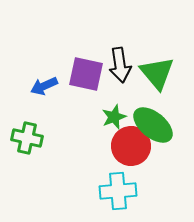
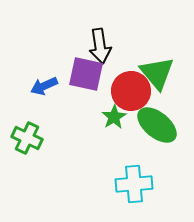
black arrow: moved 20 px left, 19 px up
green star: rotated 10 degrees counterclockwise
green ellipse: moved 4 px right
green cross: rotated 12 degrees clockwise
red circle: moved 55 px up
cyan cross: moved 16 px right, 7 px up
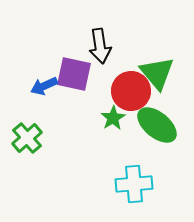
purple square: moved 12 px left
green star: moved 1 px left, 1 px down
green cross: rotated 24 degrees clockwise
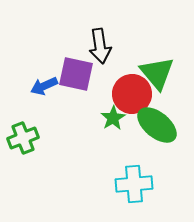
purple square: moved 2 px right
red circle: moved 1 px right, 3 px down
green cross: moved 4 px left; rotated 20 degrees clockwise
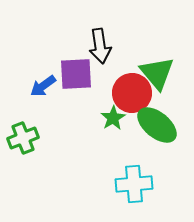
purple square: rotated 15 degrees counterclockwise
blue arrow: moved 1 px left; rotated 12 degrees counterclockwise
red circle: moved 1 px up
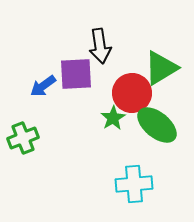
green triangle: moved 4 px right, 5 px up; rotated 39 degrees clockwise
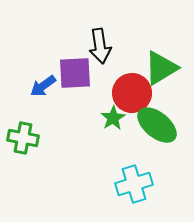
purple square: moved 1 px left, 1 px up
green cross: rotated 32 degrees clockwise
cyan cross: rotated 12 degrees counterclockwise
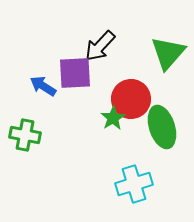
black arrow: rotated 52 degrees clockwise
green triangle: moved 7 px right, 15 px up; rotated 18 degrees counterclockwise
blue arrow: rotated 68 degrees clockwise
red circle: moved 1 px left, 6 px down
green ellipse: moved 5 px right, 2 px down; rotated 33 degrees clockwise
green cross: moved 2 px right, 3 px up
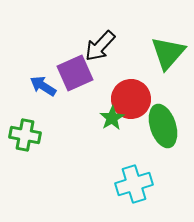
purple square: rotated 21 degrees counterclockwise
green star: moved 1 px left
green ellipse: moved 1 px right, 1 px up
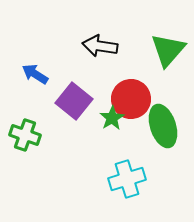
black arrow: rotated 56 degrees clockwise
green triangle: moved 3 px up
purple square: moved 1 px left, 28 px down; rotated 27 degrees counterclockwise
blue arrow: moved 8 px left, 12 px up
green cross: rotated 8 degrees clockwise
cyan cross: moved 7 px left, 5 px up
